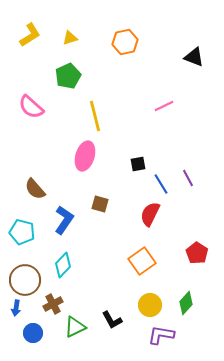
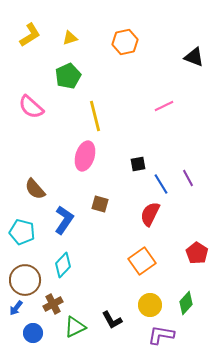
blue arrow: rotated 28 degrees clockwise
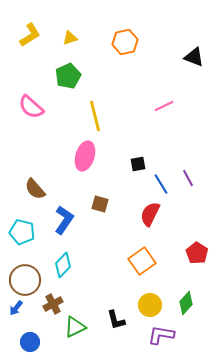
black L-shape: moved 4 px right; rotated 15 degrees clockwise
blue circle: moved 3 px left, 9 px down
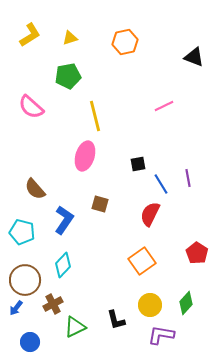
green pentagon: rotated 15 degrees clockwise
purple line: rotated 18 degrees clockwise
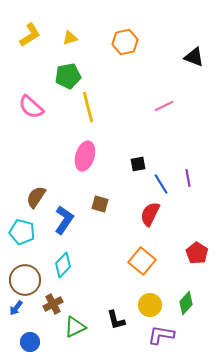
yellow line: moved 7 px left, 9 px up
brown semicircle: moved 1 px right, 8 px down; rotated 75 degrees clockwise
orange square: rotated 16 degrees counterclockwise
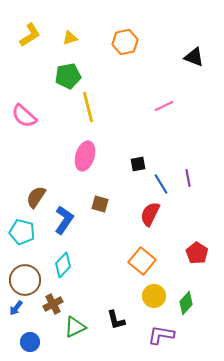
pink semicircle: moved 7 px left, 9 px down
yellow circle: moved 4 px right, 9 px up
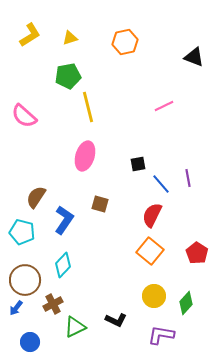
blue line: rotated 10 degrees counterclockwise
red semicircle: moved 2 px right, 1 px down
orange square: moved 8 px right, 10 px up
black L-shape: rotated 50 degrees counterclockwise
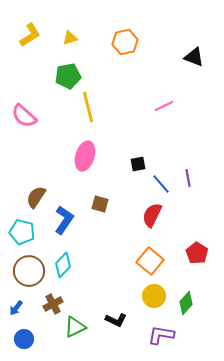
orange square: moved 10 px down
brown circle: moved 4 px right, 9 px up
blue circle: moved 6 px left, 3 px up
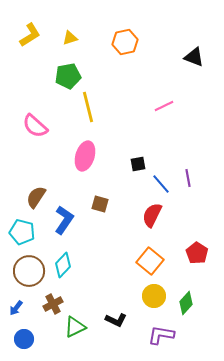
pink semicircle: moved 11 px right, 10 px down
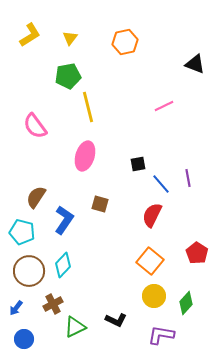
yellow triangle: rotated 35 degrees counterclockwise
black triangle: moved 1 px right, 7 px down
pink semicircle: rotated 12 degrees clockwise
